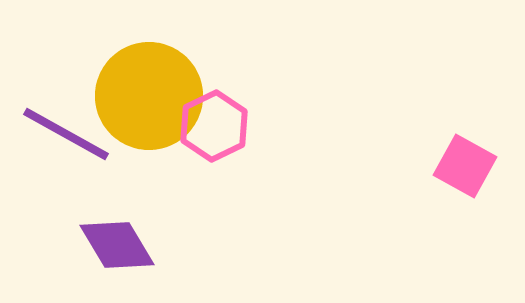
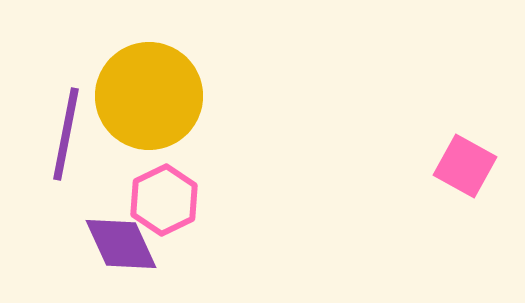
pink hexagon: moved 50 px left, 74 px down
purple line: rotated 72 degrees clockwise
purple diamond: moved 4 px right, 1 px up; rotated 6 degrees clockwise
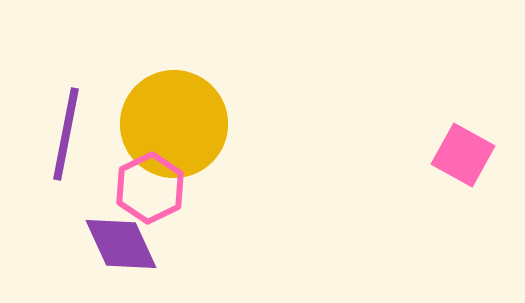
yellow circle: moved 25 px right, 28 px down
pink square: moved 2 px left, 11 px up
pink hexagon: moved 14 px left, 12 px up
